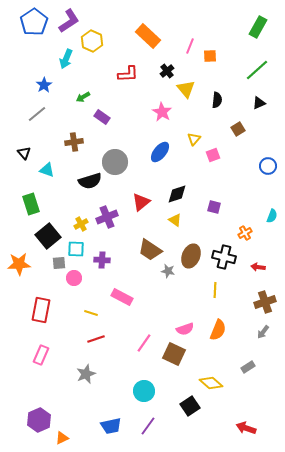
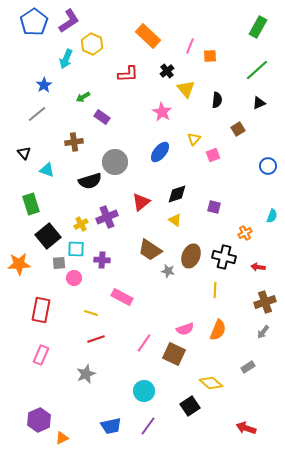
yellow hexagon at (92, 41): moved 3 px down
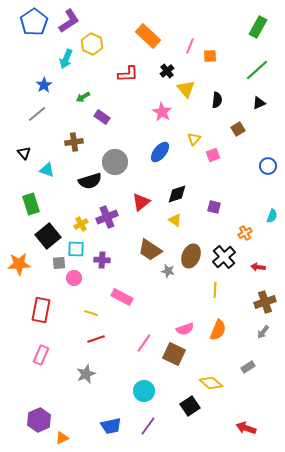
black cross at (224, 257): rotated 35 degrees clockwise
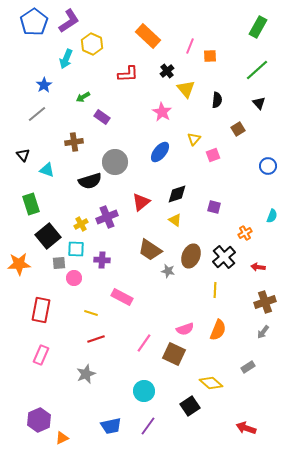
black triangle at (259, 103): rotated 48 degrees counterclockwise
black triangle at (24, 153): moved 1 px left, 2 px down
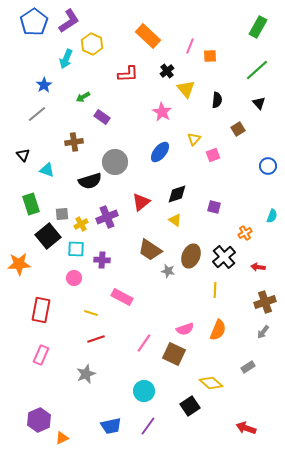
gray square at (59, 263): moved 3 px right, 49 px up
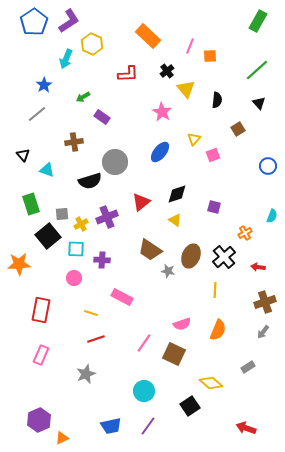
green rectangle at (258, 27): moved 6 px up
pink semicircle at (185, 329): moved 3 px left, 5 px up
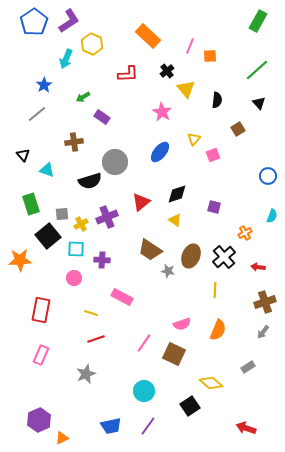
blue circle at (268, 166): moved 10 px down
orange star at (19, 264): moved 1 px right, 4 px up
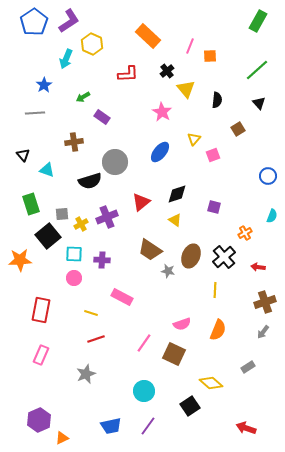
gray line at (37, 114): moved 2 px left, 1 px up; rotated 36 degrees clockwise
cyan square at (76, 249): moved 2 px left, 5 px down
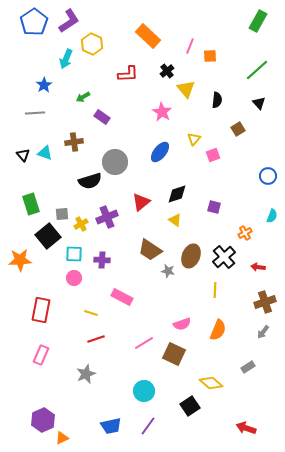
cyan triangle at (47, 170): moved 2 px left, 17 px up
pink line at (144, 343): rotated 24 degrees clockwise
purple hexagon at (39, 420): moved 4 px right
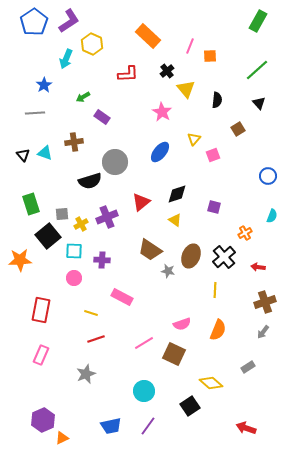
cyan square at (74, 254): moved 3 px up
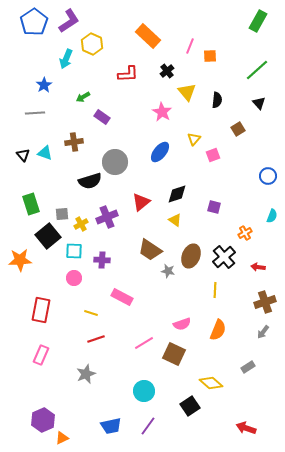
yellow triangle at (186, 89): moved 1 px right, 3 px down
